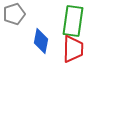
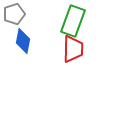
green rectangle: rotated 12 degrees clockwise
blue diamond: moved 18 px left
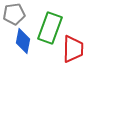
gray pentagon: rotated 10 degrees clockwise
green rectangle: moved 23 px left, 7 px down
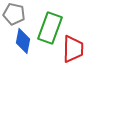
gray pentagon: rotated 20 degrees clockwise
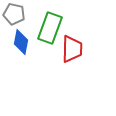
blue diamond: moved 2 px left, 1 px down
red trapezoid: moved 1 px left
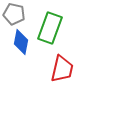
red trapezoid: moved 10 px left, 20 px down; rotated 12 degrees clockwise
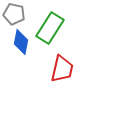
green rectangle: rotated 12 degrees clockwise
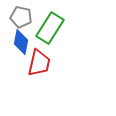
gray pentagon: moved 7 px right, 3 px down
red trapezoid: moved 23 px left, 6 px up
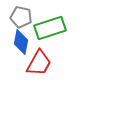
green rectangle: rotated 40 degrees clockwise
red trapezoid: rotated 16 degrees clockwise
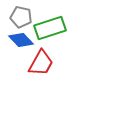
blue diamond: moved 2 px up; rotated 55 degrees counterclockwise
red trapezoid: moved 2 px right
